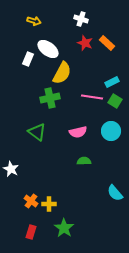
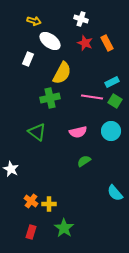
orange rectangle: rotated 21 degrees clockwise
white ellipse: moved 2 px right, 8 px up
green semicircle: rotated 32 degrees counterclockwise
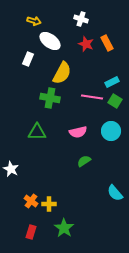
red star: moved 1 px right, 1 px down
green cross: rotated 24 degrees clockwise
green triangle: rotated 36 degrees counterclockwise
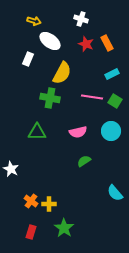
cyan rectangle: moved 8 px up
